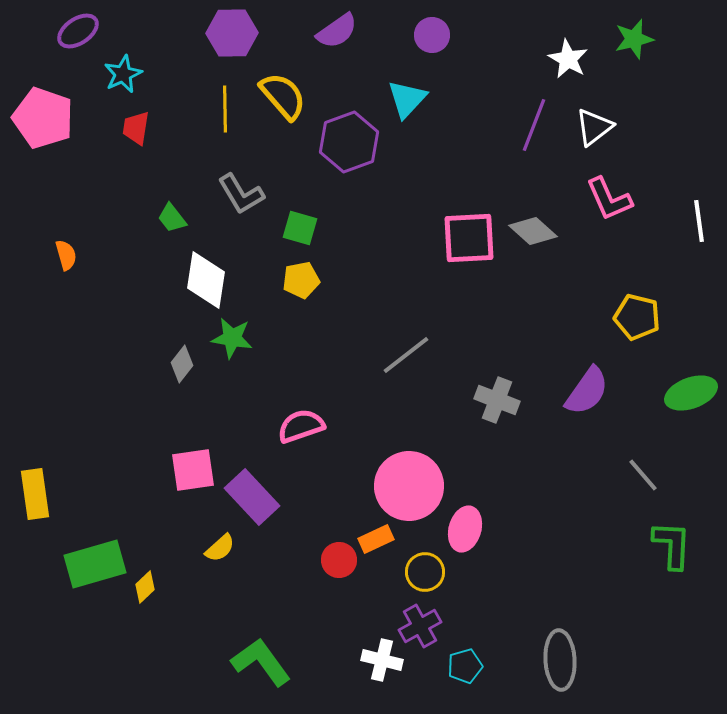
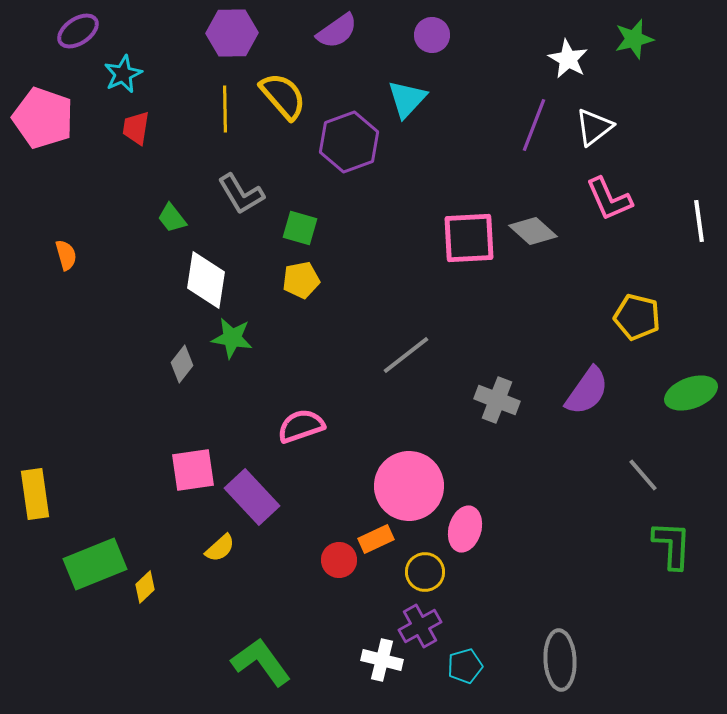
green rectangle at (95, 564): rotated 6 degrees counterclockwise
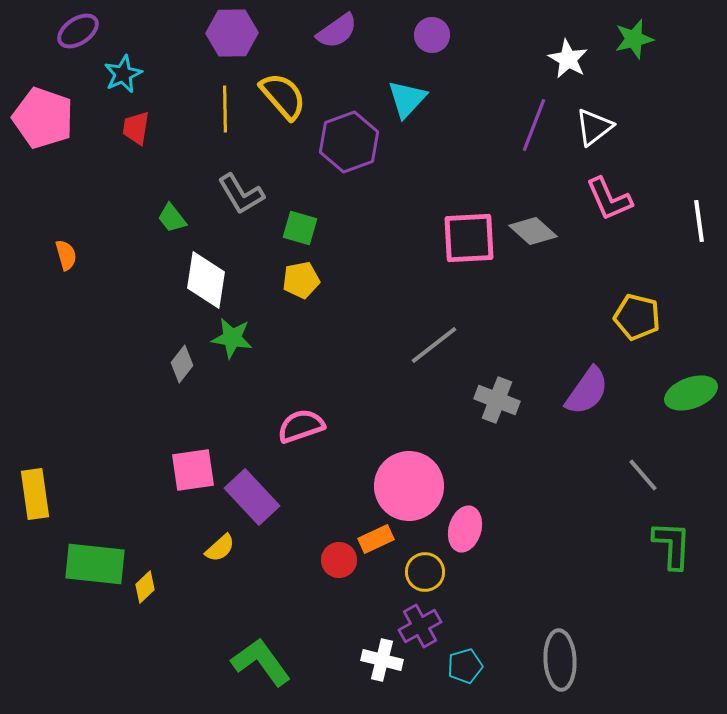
gray line at (406, 355): moved 28 px right, 10 px up
green rectangle at (95, 564): rotated 28 degrees clockwise
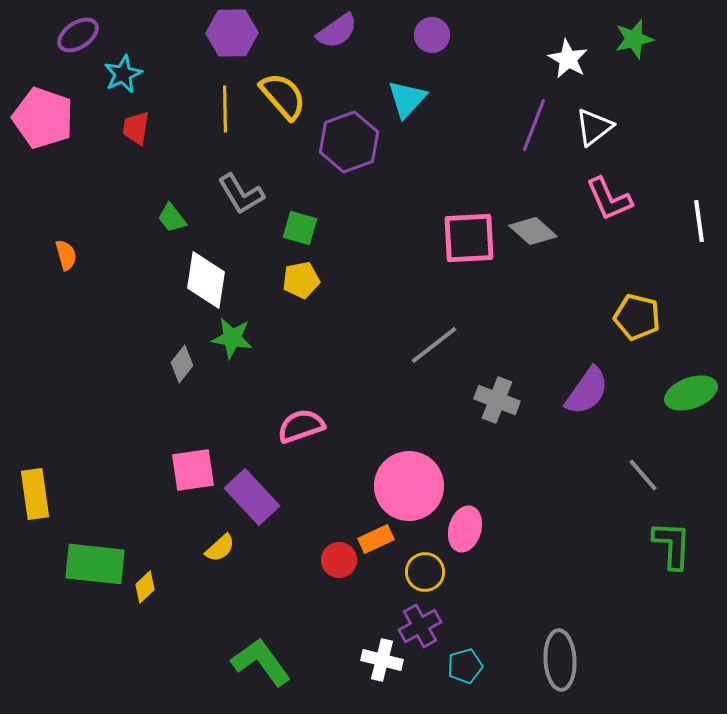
purple ellipse at (78, 31): moved 4 px down
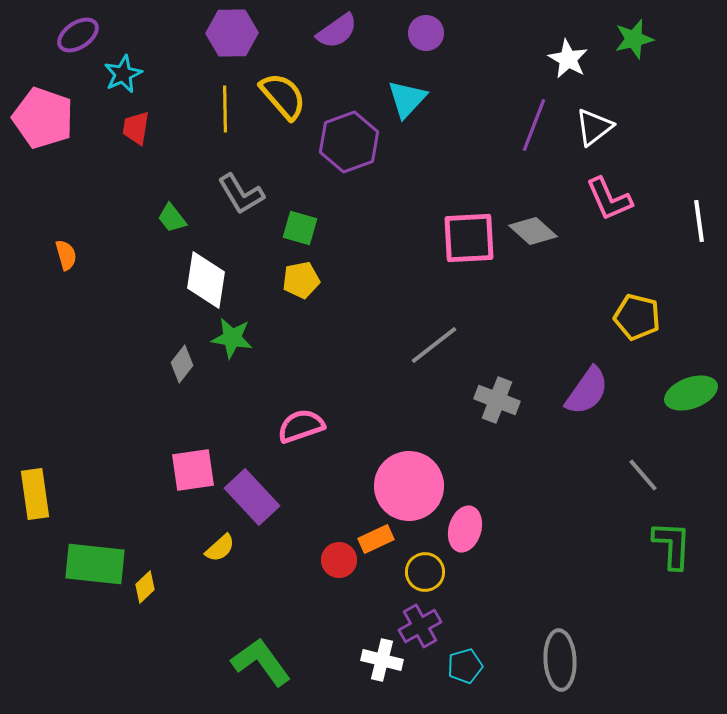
purple circle at (432, 35): moved 6 px left, 2 px up
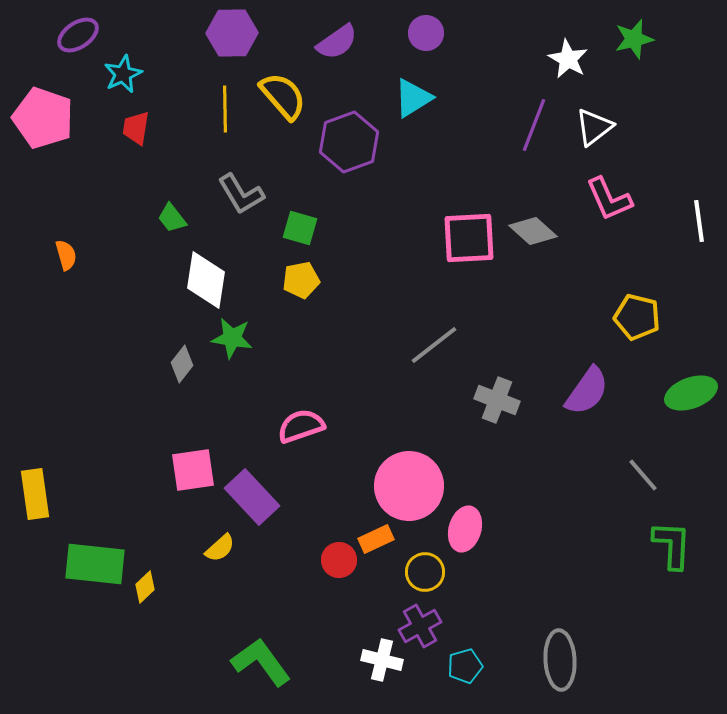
purple semicircle at (337, 31): moved 11 px down
cyan triangle at (407, 99): moved 6 px right, 1 px up; rotated 15 degrees clockwise
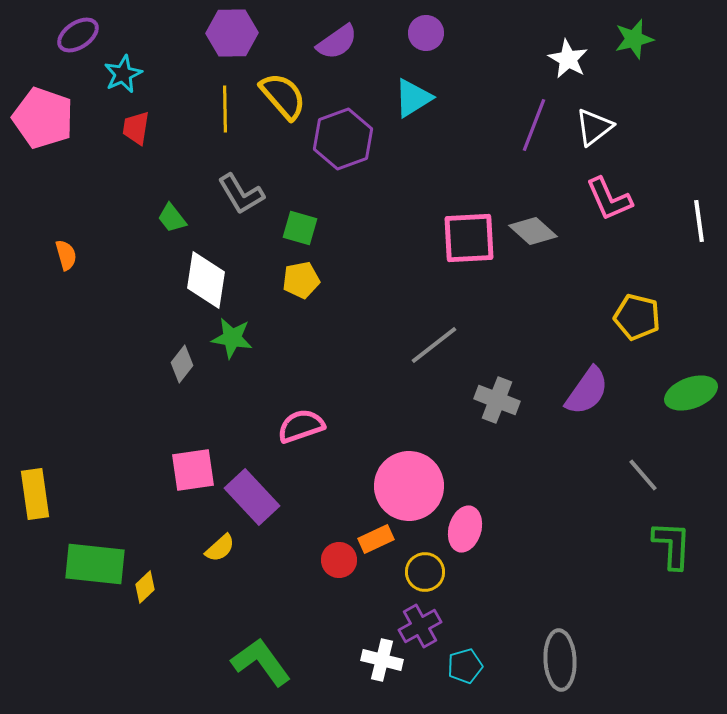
purple hexagon at (349, 142): moved 6 px left, 3 px up
